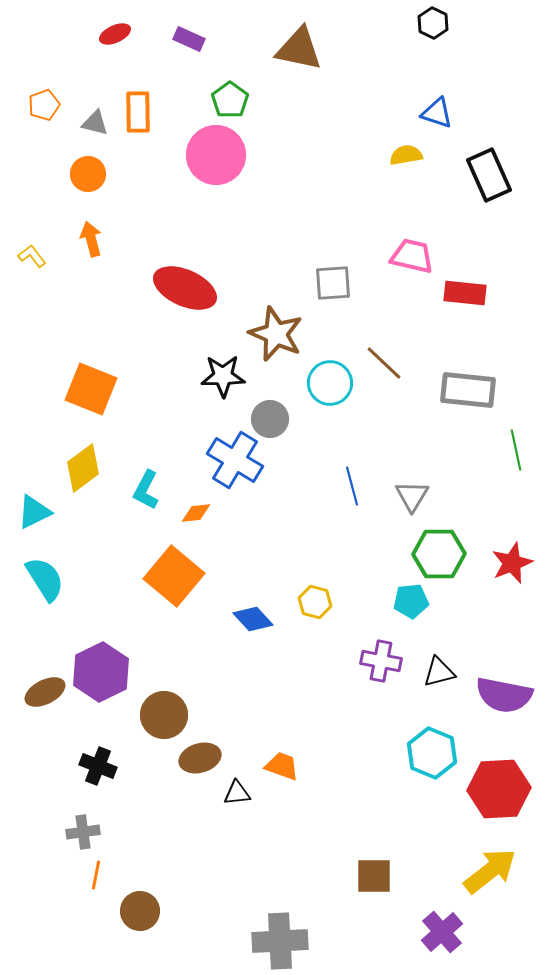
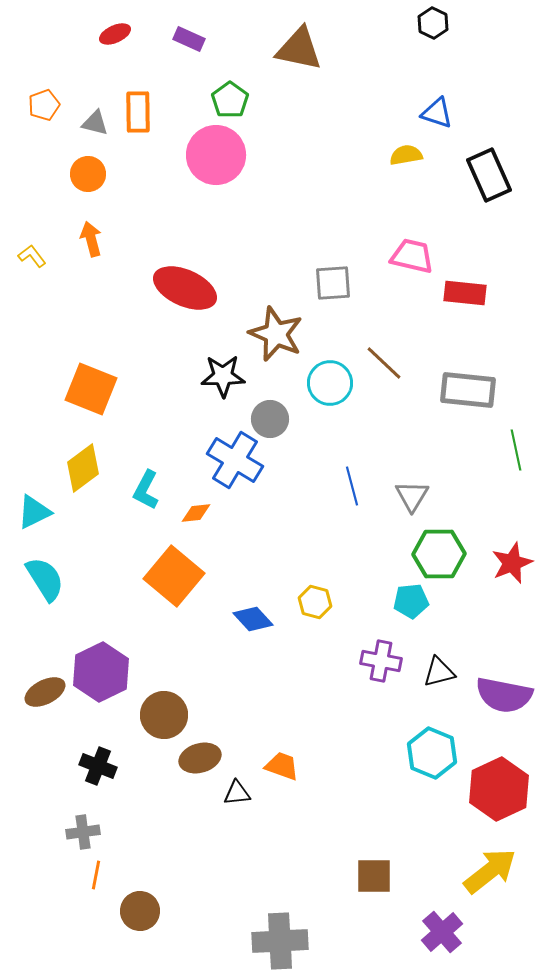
red hexagon at (499, 789): rotated 22 degrees counterclockwise
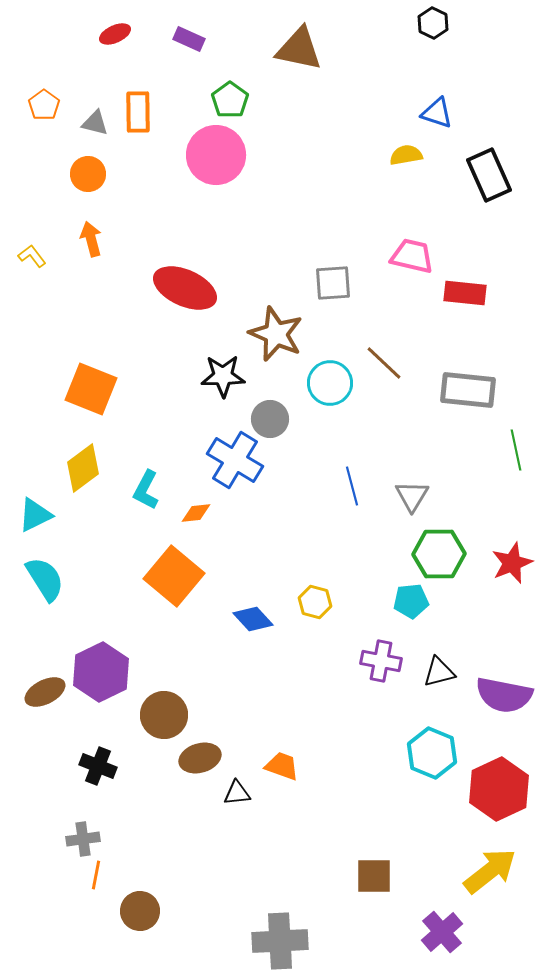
orange pentagon at (44, 105): rotated 16 degrees counterclockwise
cyan triangle at (34, 512): moved 1 px right, 3 px down
gray cross at (83, 832): moved 7 px down
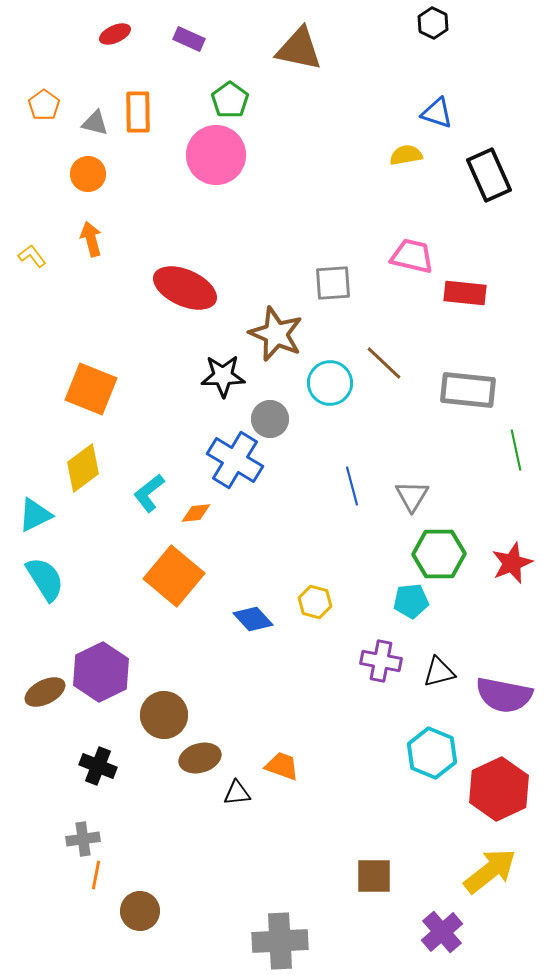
cyan L-shape at (146, 490): moved 3 px right, 3 px down; rotated 24 degrees clockwise
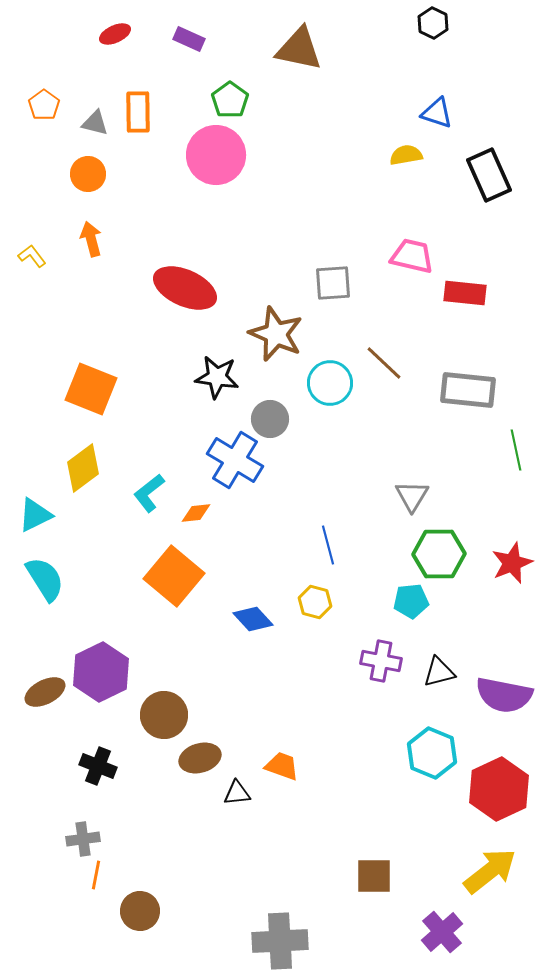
black star at (223, 376): moved 6 px left, 1 px down; rotated 9 degrees clockwise
blue line at (352, 486): moved 24 px left, 59 px down
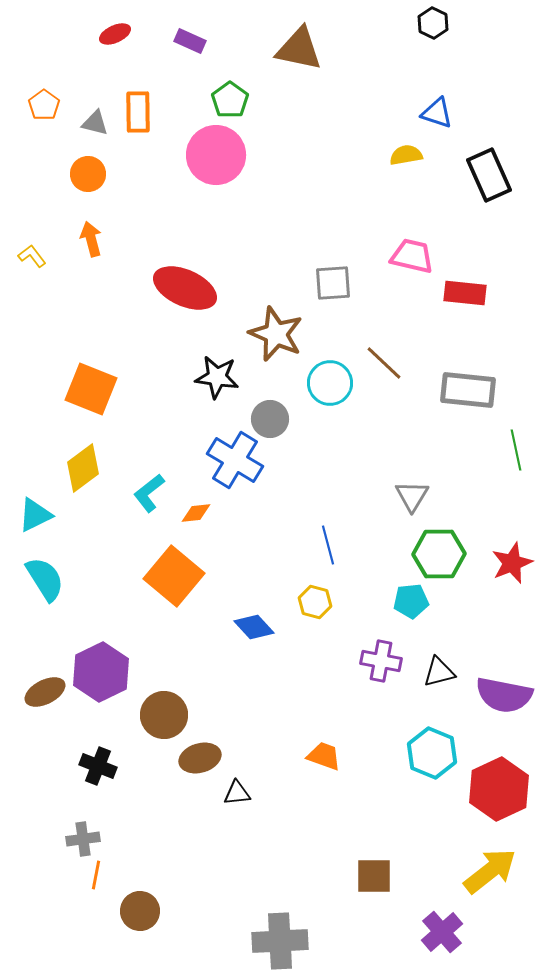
purple rectangle at (189, 39): moved 1 px right, 2 px down
blue diamond at (253, 619): moved 1 px right, 8 px down
orange trapezoid at (282, 766): moved 42 px right, 10 px up
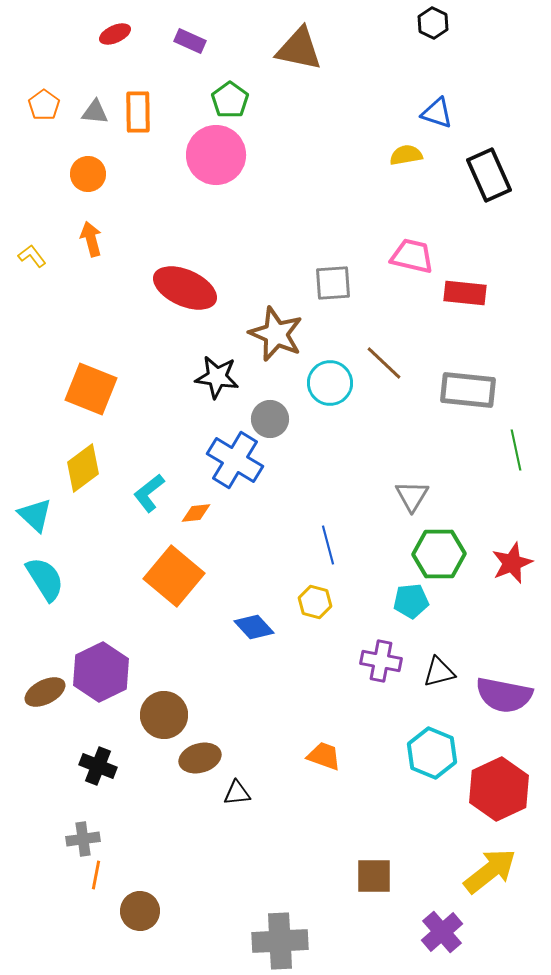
gray triangle at (95, 123): moved 11 px up; rotated 8 degrees counterclockwise
cyan triangle at (35, 515): rotated 51 degrees counterclockwise
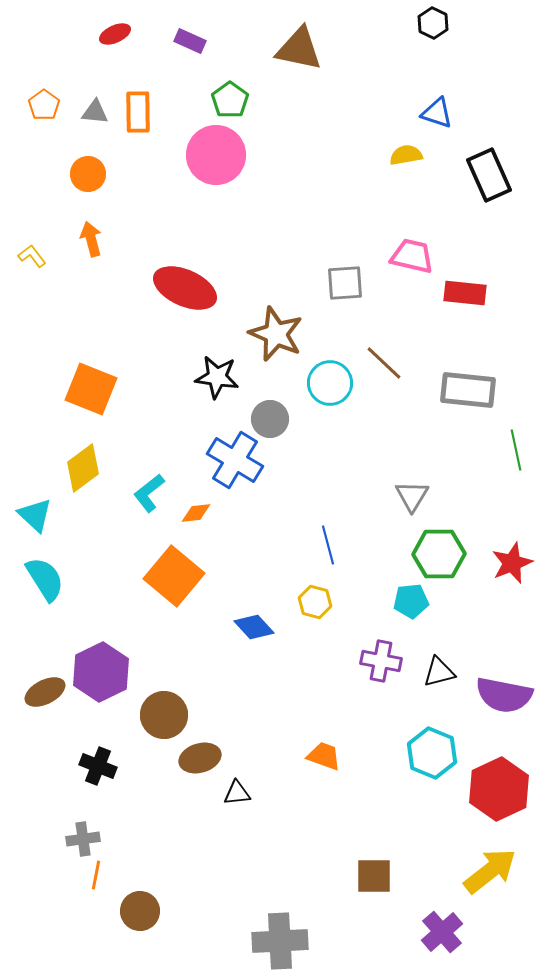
gray square at (333, 283): moved 12 px right
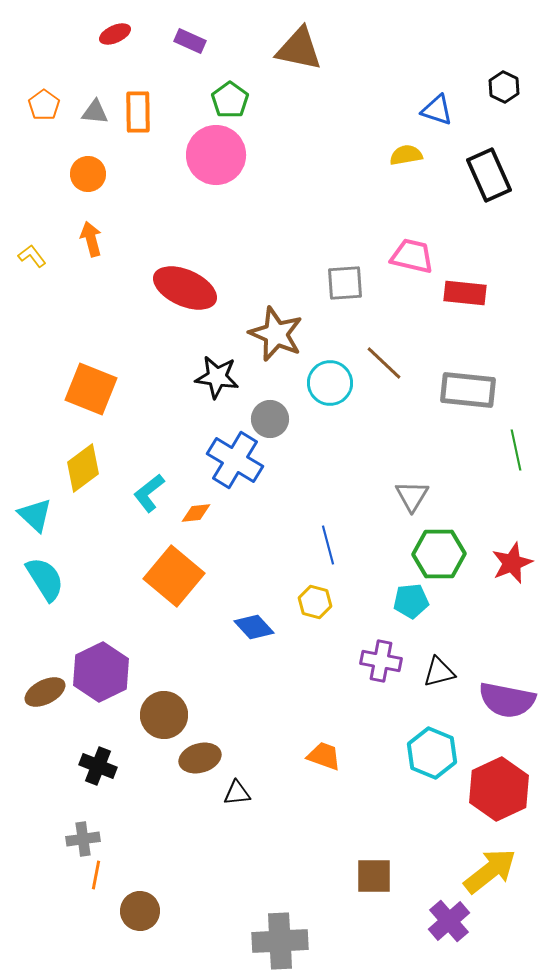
black hexagon at (433, 23): moved 71 px right, 64 px down
blue triangle at (437, 113): moved 3 px up
purple semicircle at (504, 695): moved 3 px right, 5 px down
purple cross at (442, 932): moved 7 px right, 11 px up
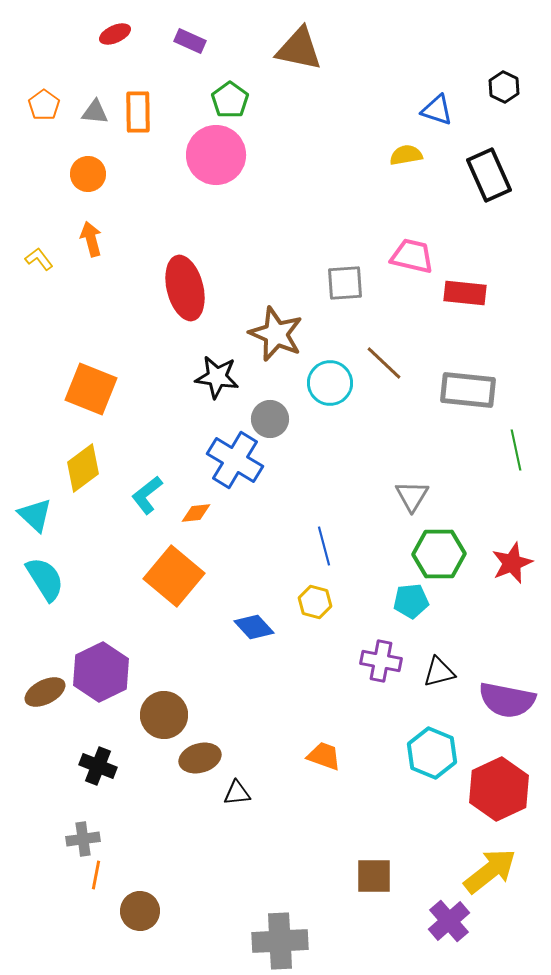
yellow L-shape at (32, 256): moved 7 px right, 3 px down
red ellipse at (185, 288): rotated 52 degrees clockwise
cyan L-shape at (149, 493): moved 2 px left, 2 px down
blue line at (328, 545): moved 4 px left, 1 px down
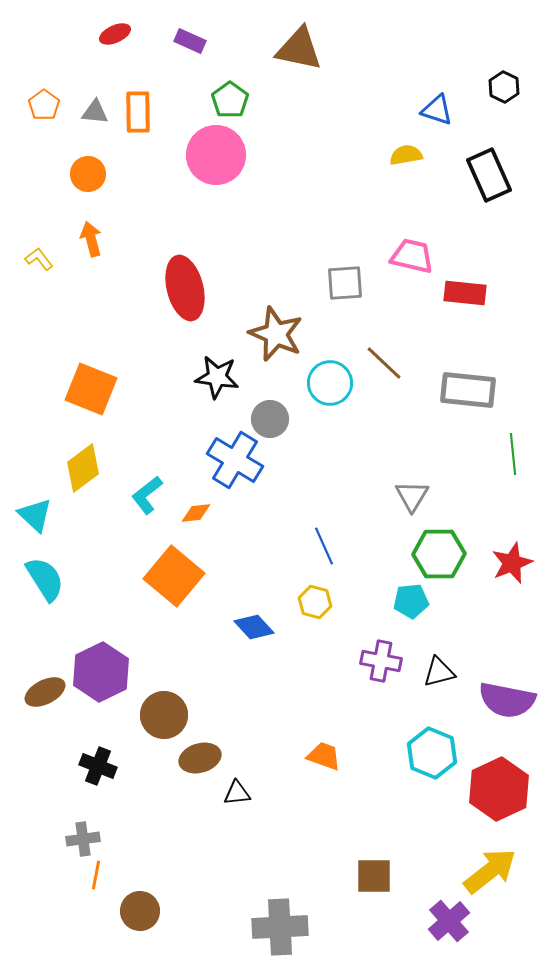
green line at (516, 450): moved 3 px left, 4 px down; rotated 6 degrees clockwise
blue line at (324, 546): rotated 9 degrees counterclockwise
gray cross at (280, 941): moved 14 px up
